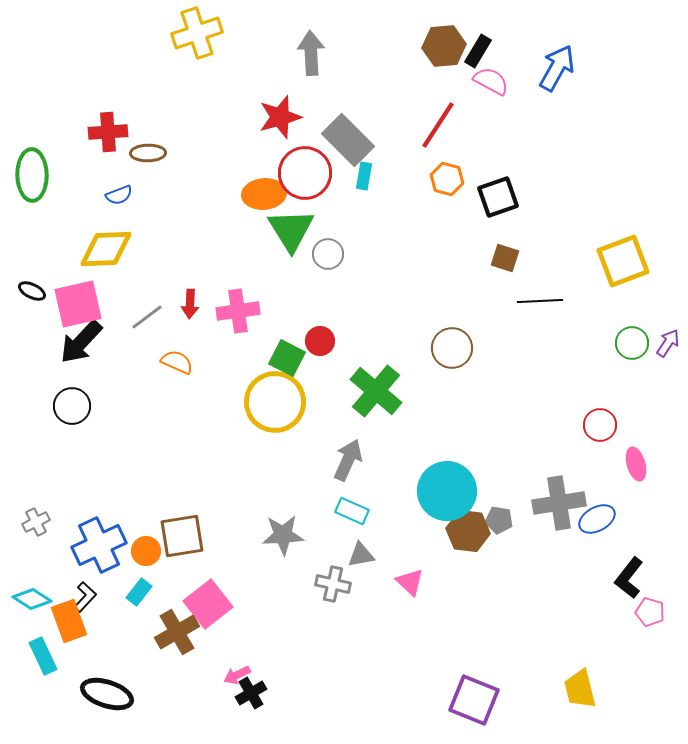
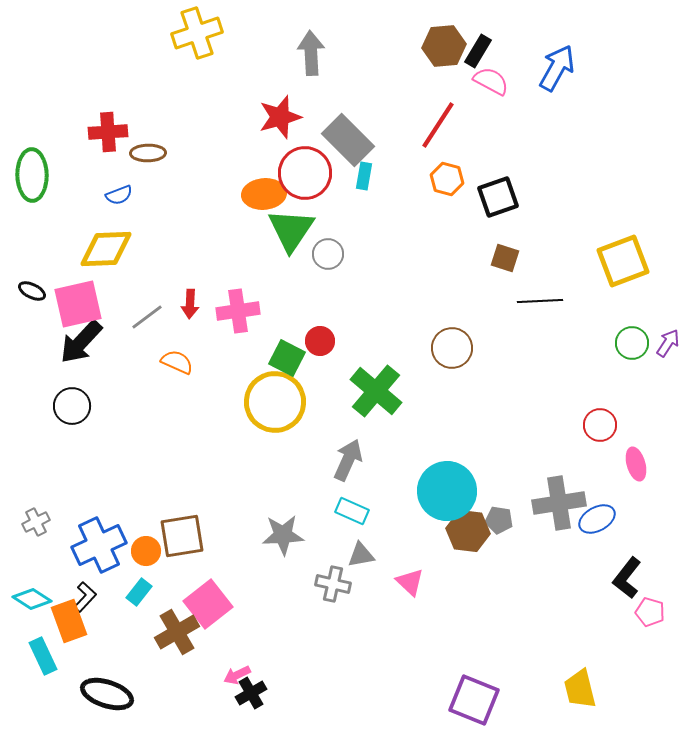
green triangle at (291, 230): rotated 6 degrees clockwise
black L-shape at (629, 578): moved 2 px left
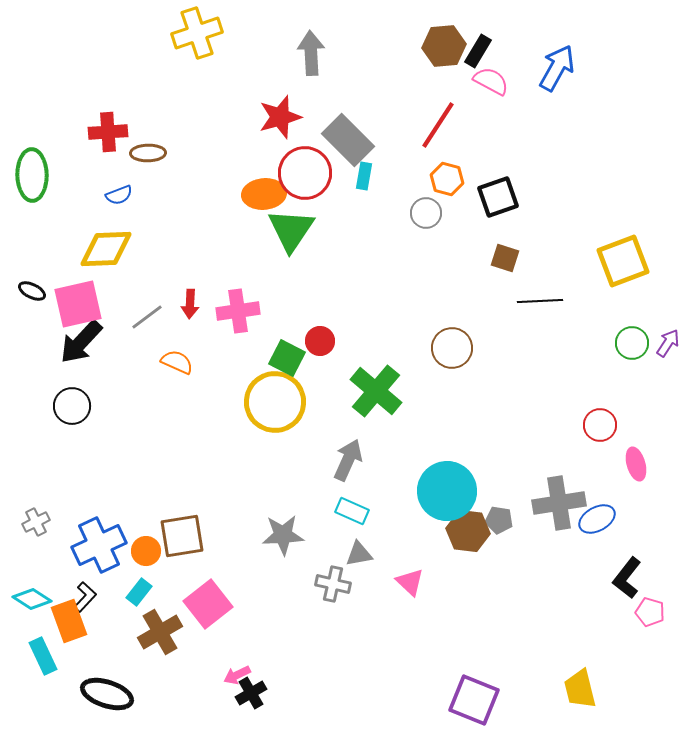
gray circle at (328, 254): moved 98 px right, 41 px up
gray triangle at (361, 555): moved 2 px left, 1 px up
brown cross at (177, 632): moved 17 px left
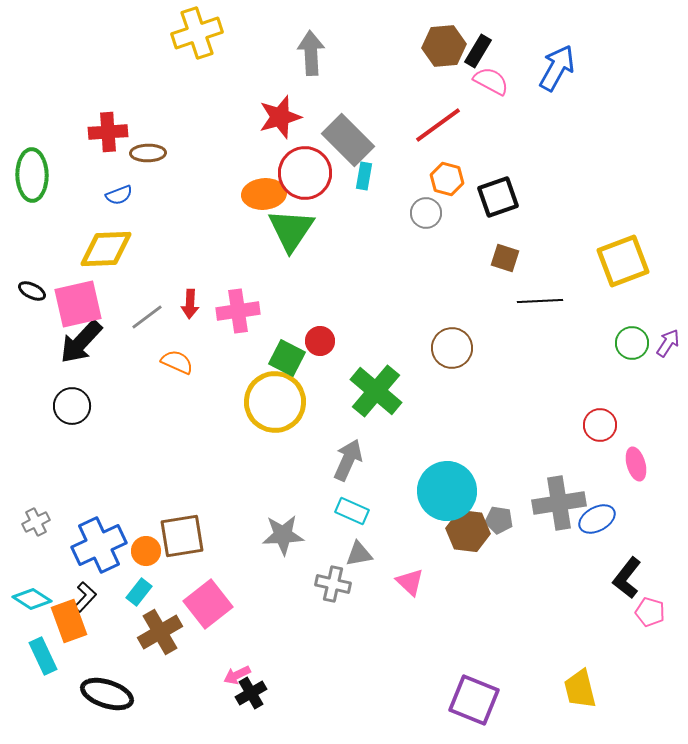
red line at (438, 125): rotated 21 degrees clockwise
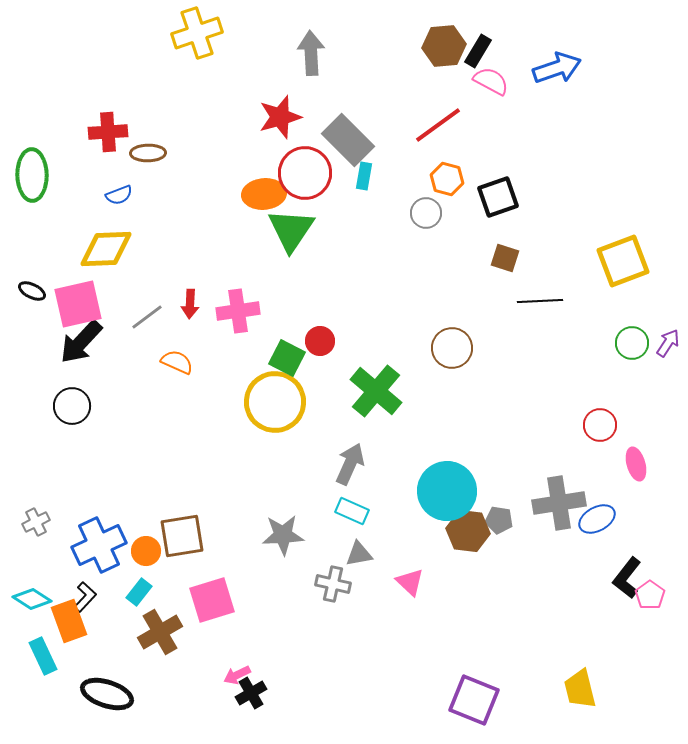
blue arrow at (557, 68): rotated 42 degrees clockwise
gray arrow at (348, 460): moved 2 px right, 4 px down
pink square at (208, 604): moved 4 px right, 4 px up; rotated 21 degrees clockwise
pink pentagon at (650, 612): moved 17 px up; rotated 20 degrees clockwise
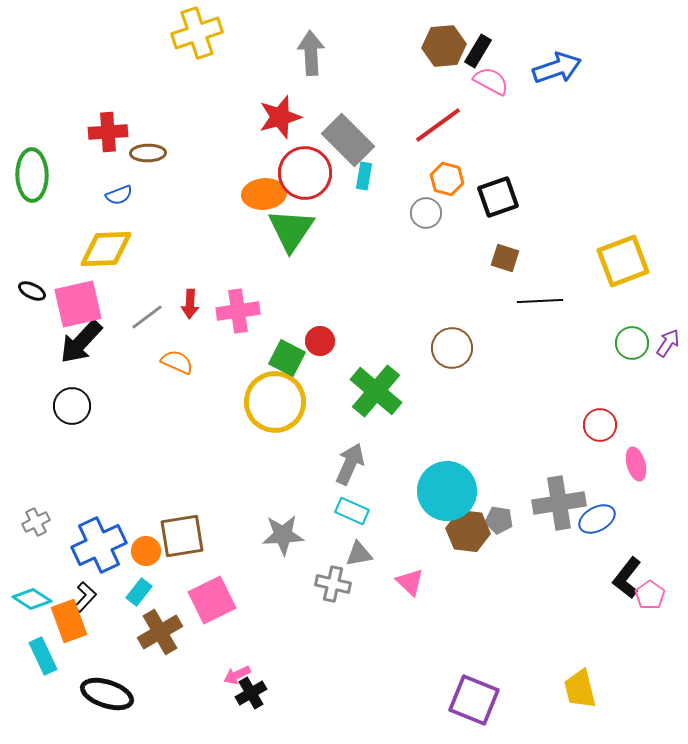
pink square at (212, 600): rotated 9 degrees counterclockwise
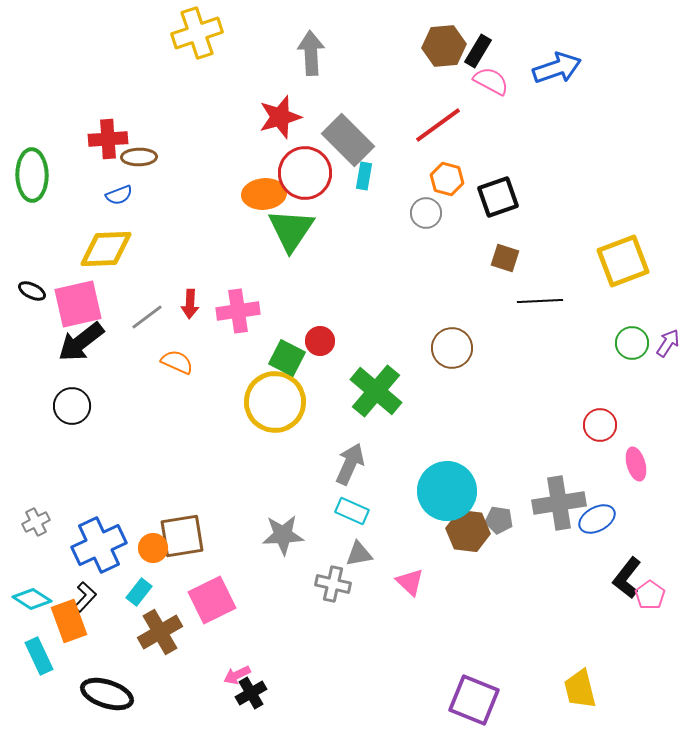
red cross at (108, 132): moved 7 px down
brown ellipse at (148, 153): moved 9 px left, 4 px down
black arrow at (81, 342): rotated 9 degrees clockwise
orange circle at (146, 551): moved 7 px right, 3 px up
cyan rectangle at (43, 656): moved 4 px left
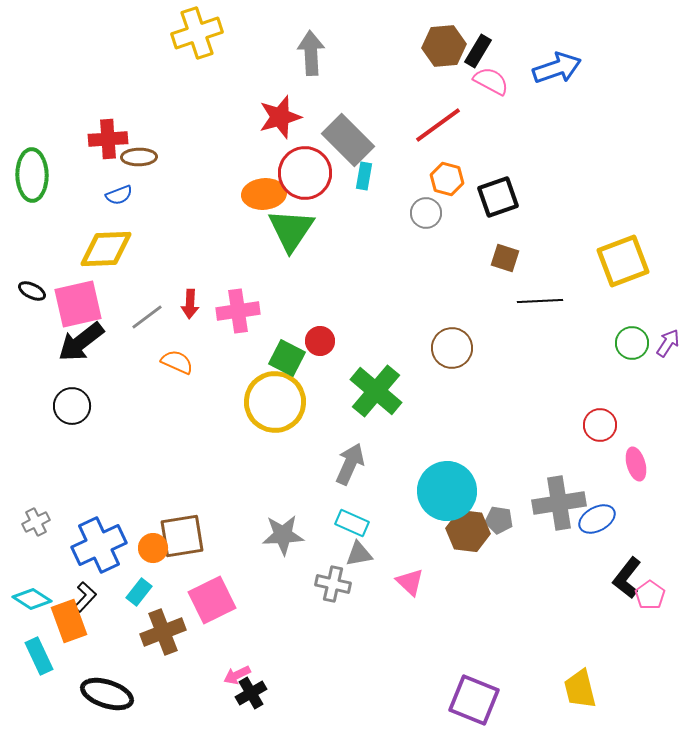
cyan rectangle at (352, 511): moved 12 px down
brown cross at (160, 632): moved 3 px right; rotated 9 degrees clockwise
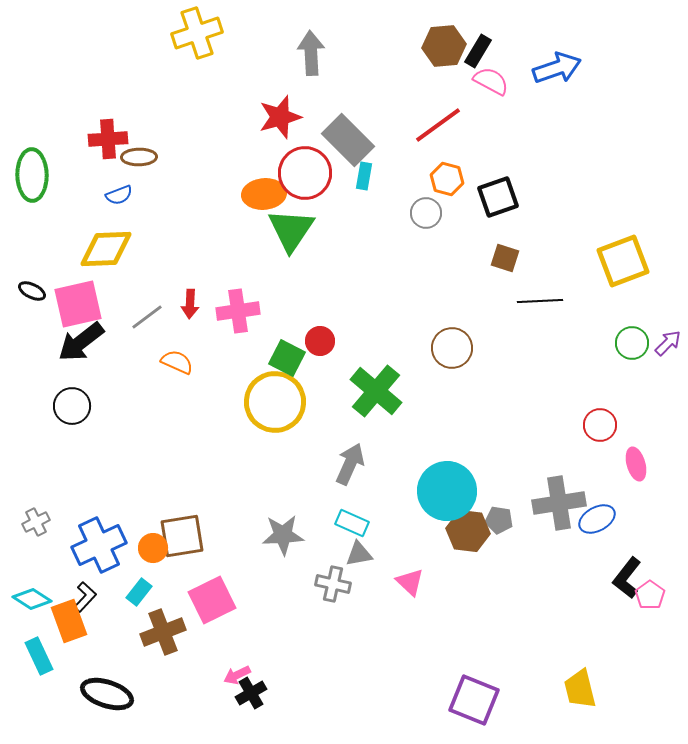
purple arrow at (668, 343): rotated 12 degrees clockwise
